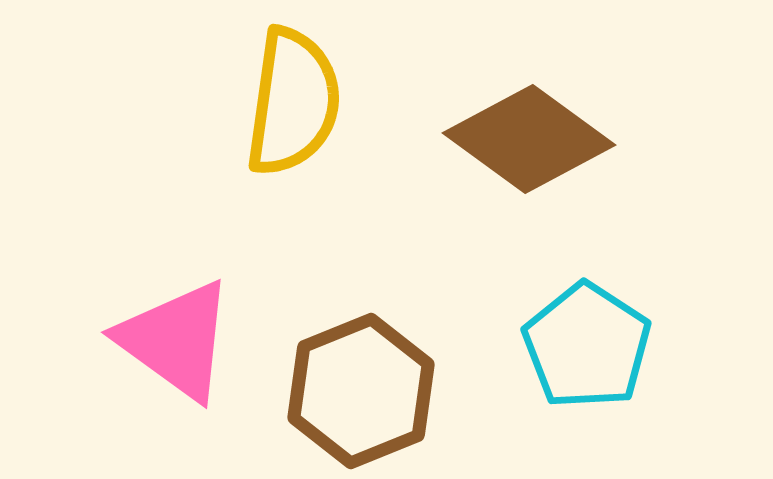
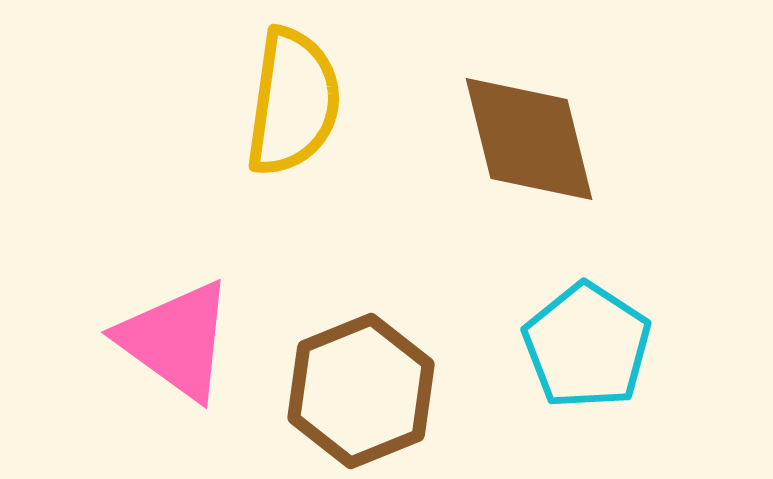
brown diamond: rotated 40 degrees clockwise
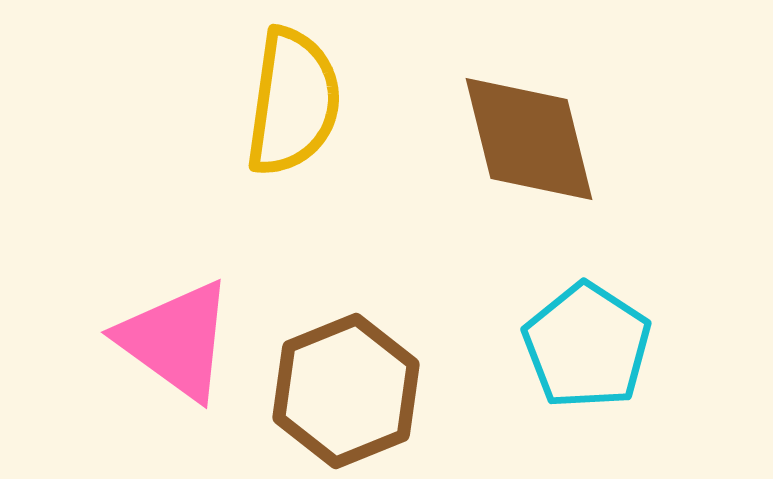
brown hexagon: moved 15 px left
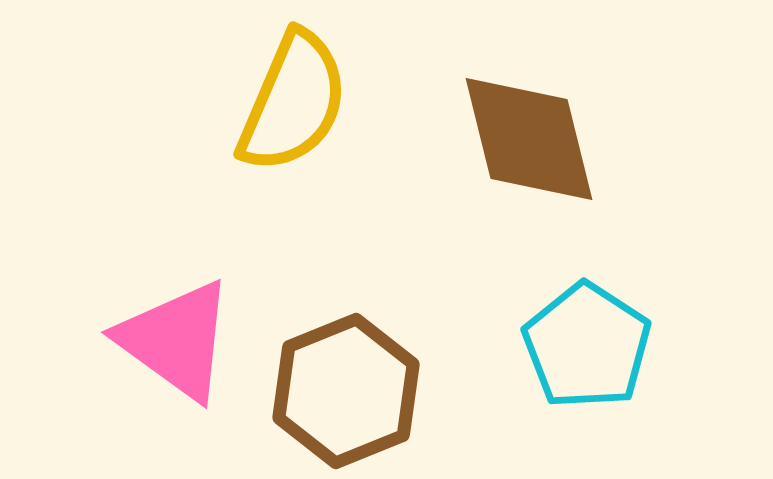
yellow semicircle: rotated 15 degrees clockwise
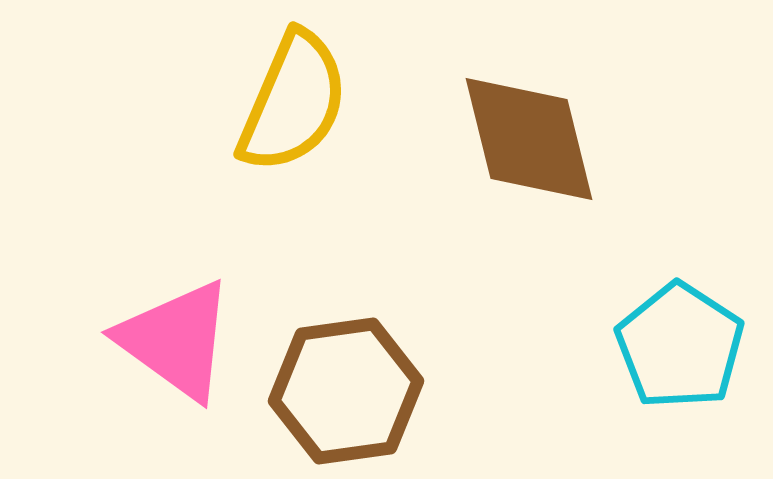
cyan pentagon: moved 93 px right
brown hexagon: rotated 14 degrees clockwise
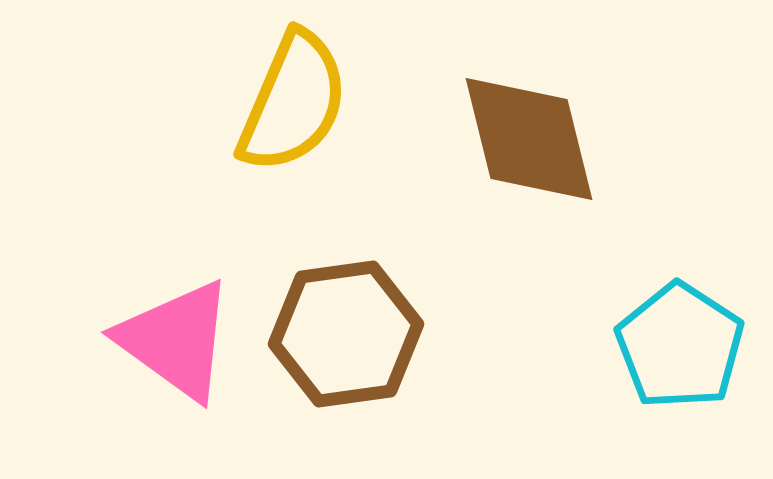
brown hexagon: moved 57 px up
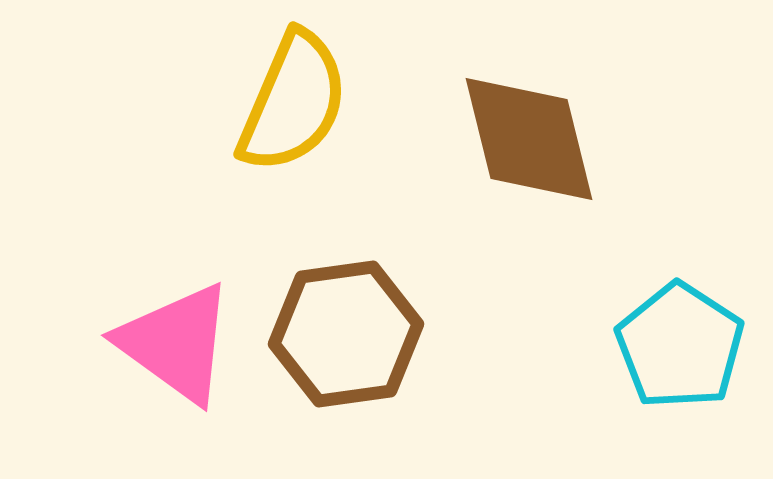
pink triangle: moved 3 px down
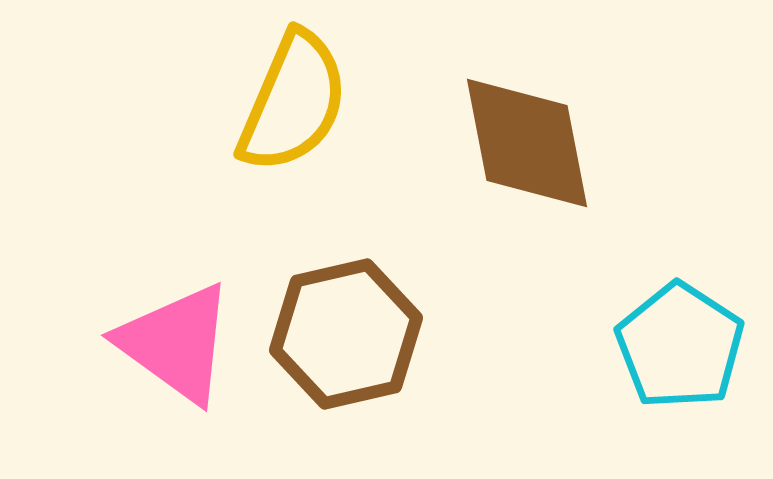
brown diamond: moved 2 px left, 4 px down; rotated 3 degrees clockwise
brown hexagon: rotated 5 degrees counterclockwise
